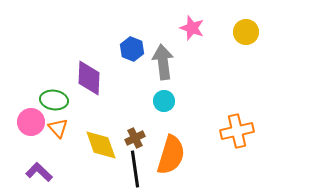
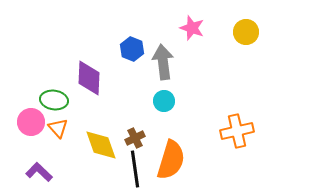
orange semicircle: moved 5 px down
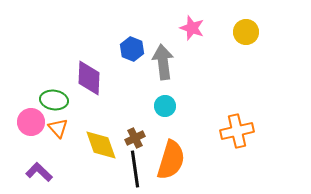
cyan circle: moved 1 px right, 5 px down
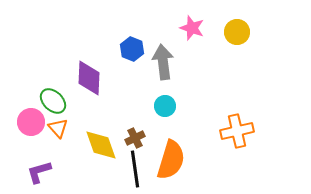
yellow circle: moved 9 px left
green ellipse: moved 1 px left, 1 px down; rotated 36 degrees clockwise
purple L-shape: rotated 60 degrees counterclockwise
